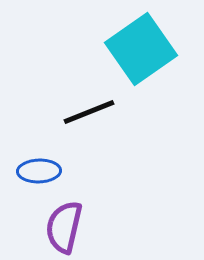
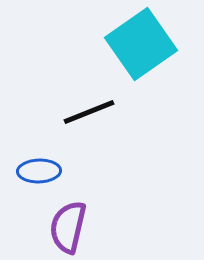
cyan square: moved 5 px up
purple semicircle: moved 4 px right
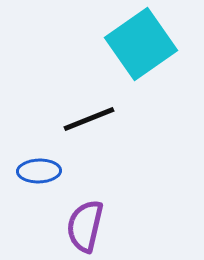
black line: moved 7 px down
purple semicircle: moved 17 px right, 1 px up
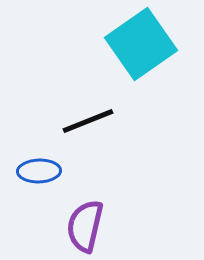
black line: moved 1 px left, 2 px down
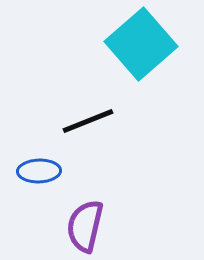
cyan square: rotated 6 degrees counterclockwise
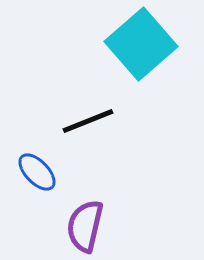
blue ellipse: moved 2 px left, 1 px down; rotated 48 degrees clockwise
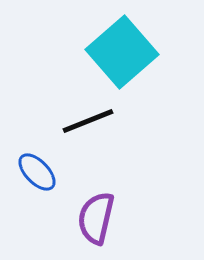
cyan square: moved 19 px left, 8 px down
purple semicircle: moved 11 px right, 8 px up
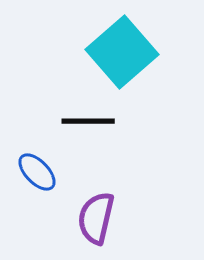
black line: rotated 22 degrees clockwise
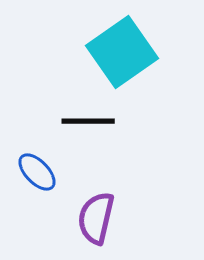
cyan square: rotated 6 degrees clockwise
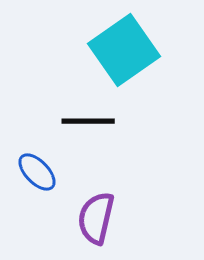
cyan square: moved 2 px right, 2 px up
